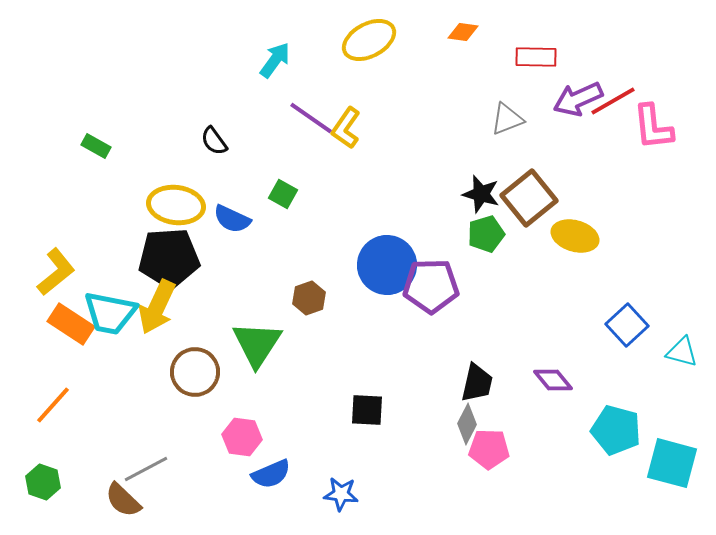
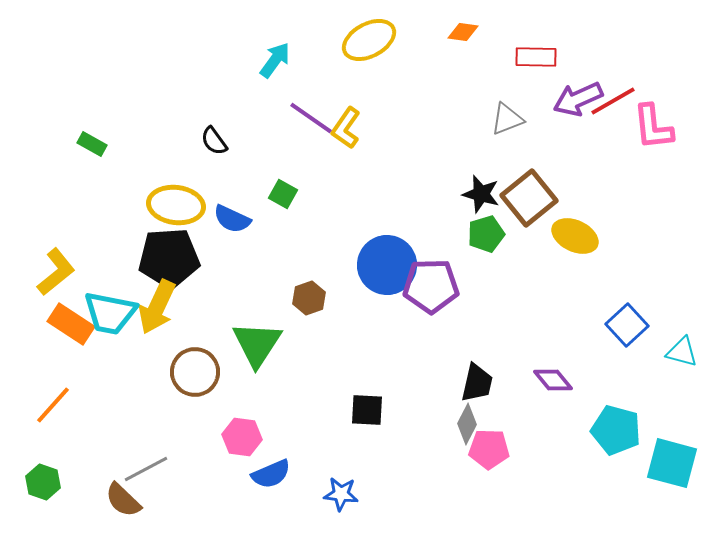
green rectangle at (96, 146): moved 4 px left, 2 px up
yellow ellipse at (575, 236): rotated 9 degrees clockwise
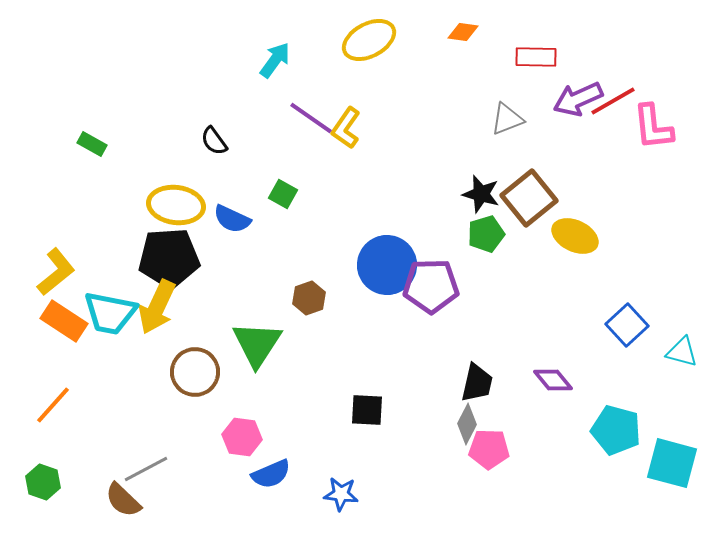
orange rectangle at (71, 324): moved 7 px left, 3 px up
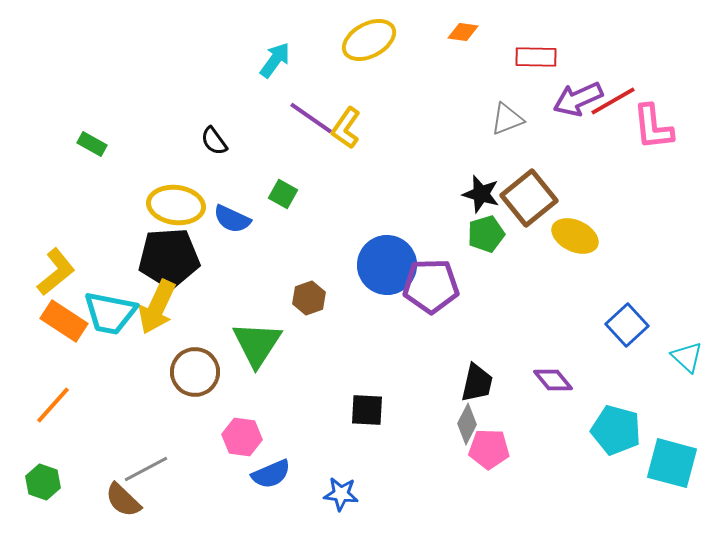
cyan triangle at (682, 352): moved 5 px right, 5 px down; rotated 28 degrees clockwise
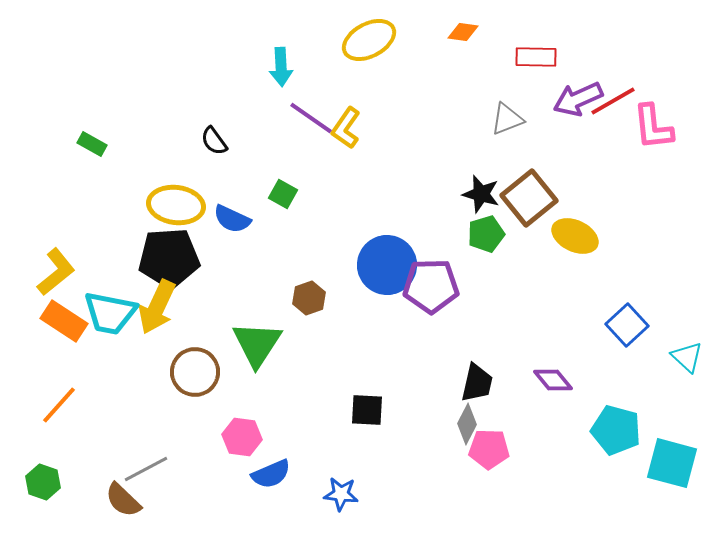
cyan arrow at (275, 60): moved 6 px right, 7 px down; rotated 141 degrees clockwise
orange line at (53, 405): moved 6 px right
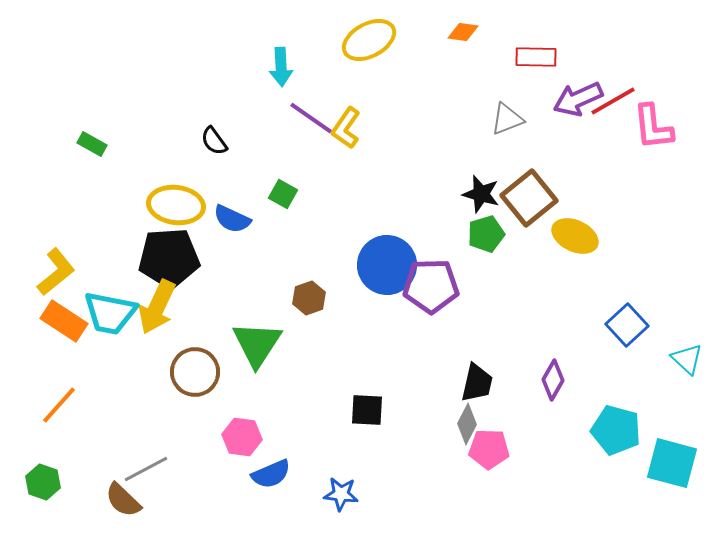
cyan triangle at (687, 357): moved 2 px down
purple diamond at (553, 380): rotated 69 degrees clockwise
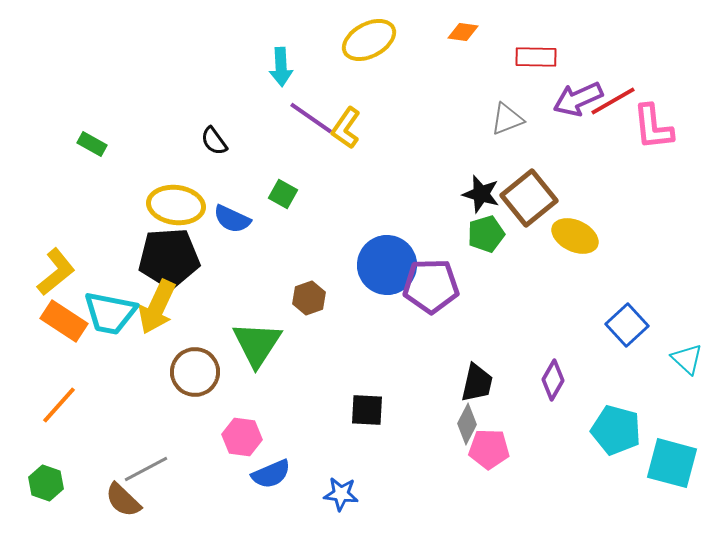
green hexagon at (43, 482): moved 3 px right, 1 px down
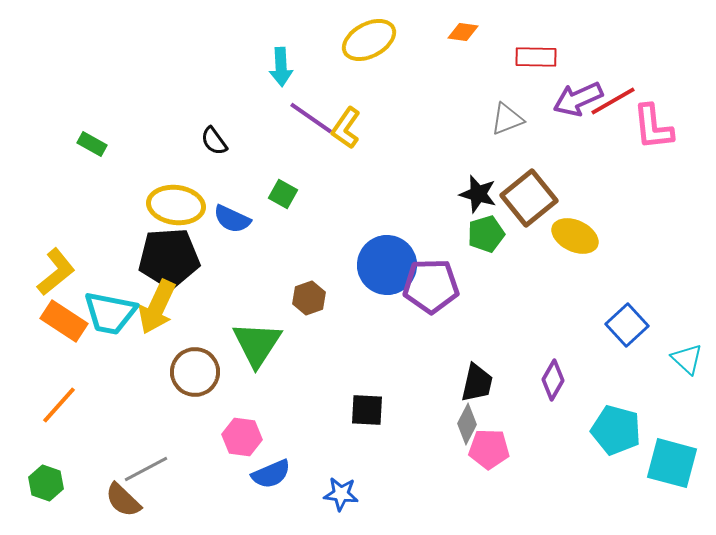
black star at (481, 194): moved 3 px left
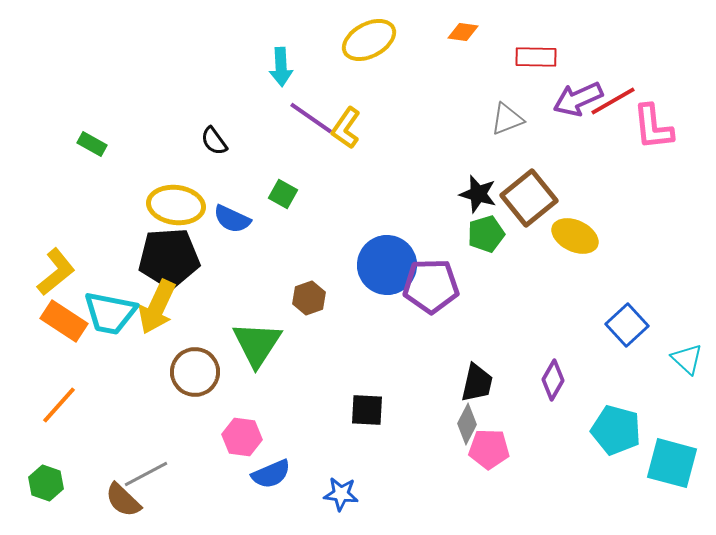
gray line at (146, 469): moved 5 px down
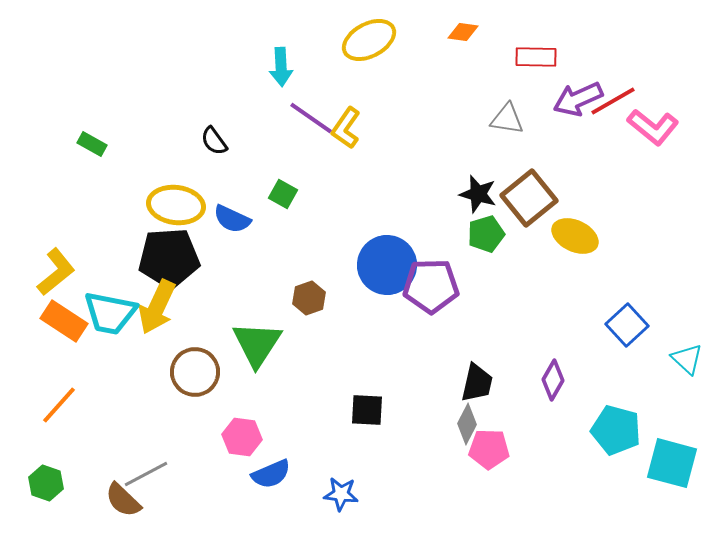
gray triangle at (507, 119): rotated 30 degrees clockwise
pink L-shape at (653, 127): rotated 45 degrees counterclockwise
